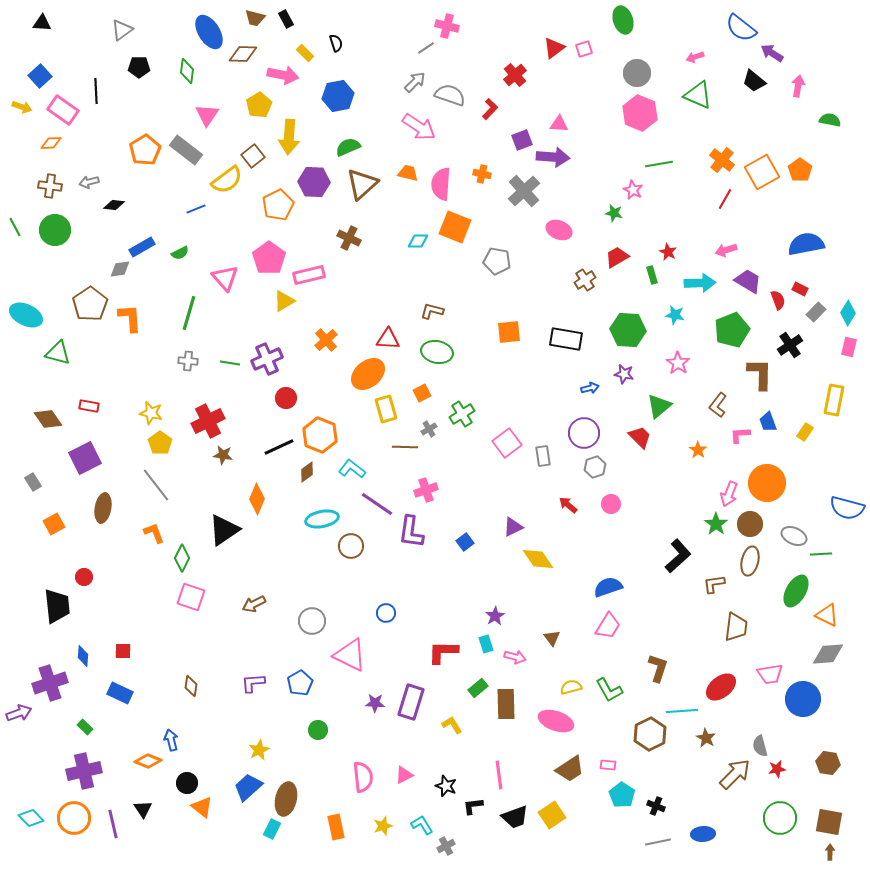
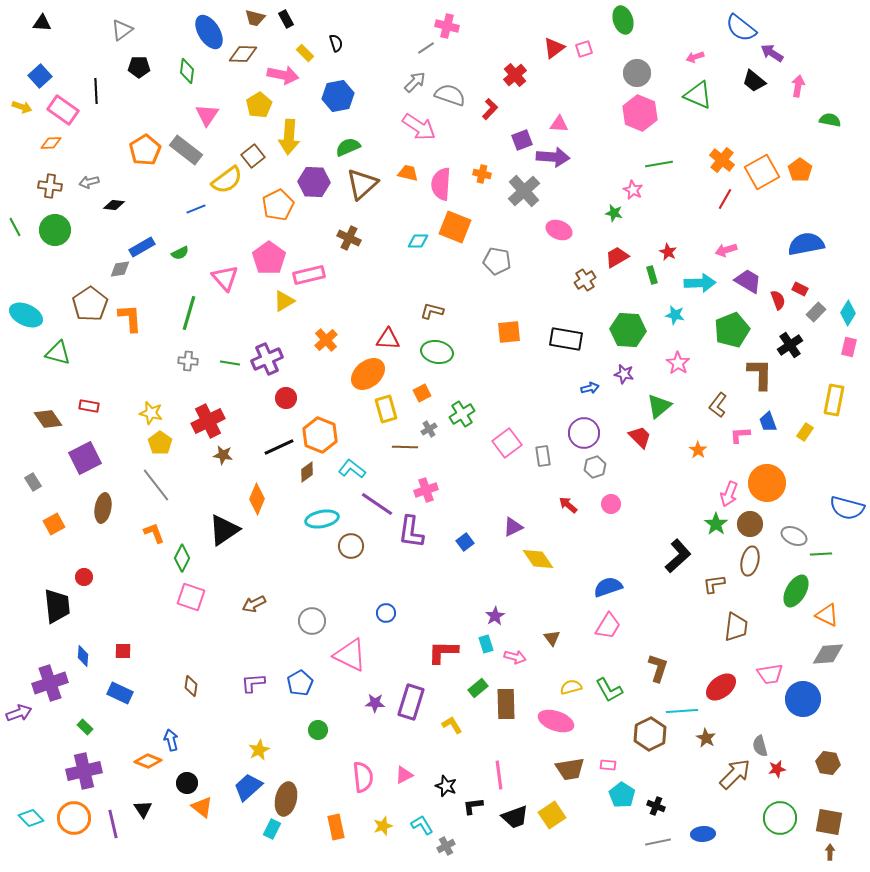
brown trapezoid at (570, 769): rotated 24 degrees clockwise
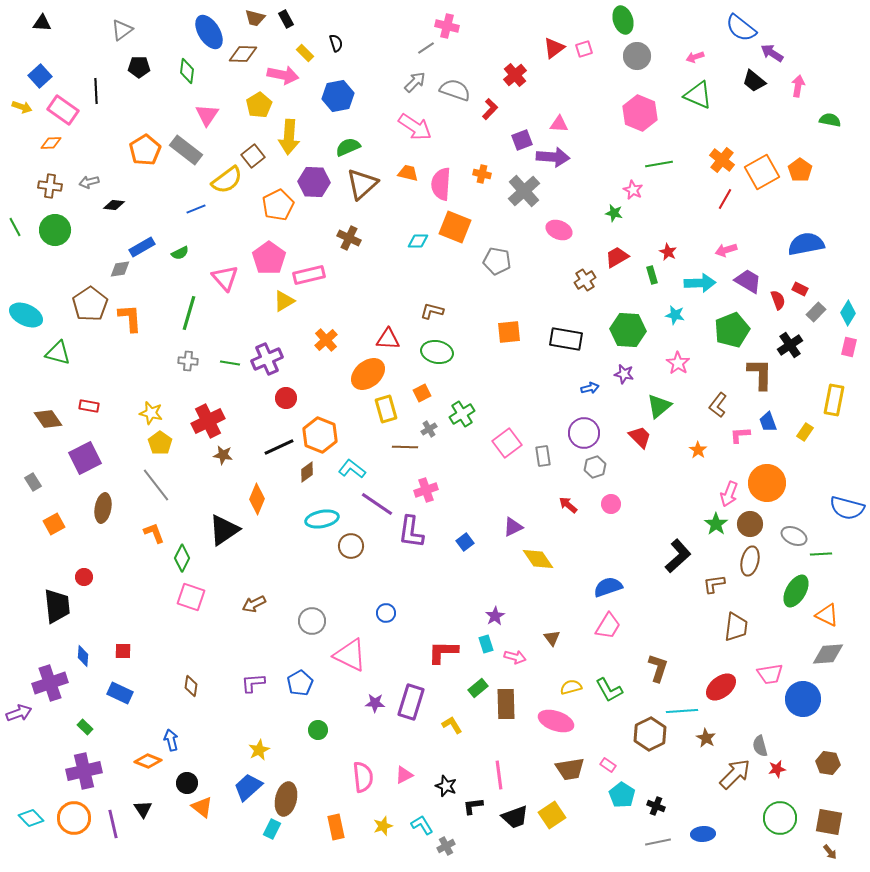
gray circle at (637, 73): moved 17 px up
gray semicircle at (450, 95): moved 5 px right, 5 px up
pink arrow at (419, 127): moved 4 px left
pink rectangle at (608, 765): rotated 28 degrees clockwise
brown arrow at (830, 852): rotated 140 degrees clockwise
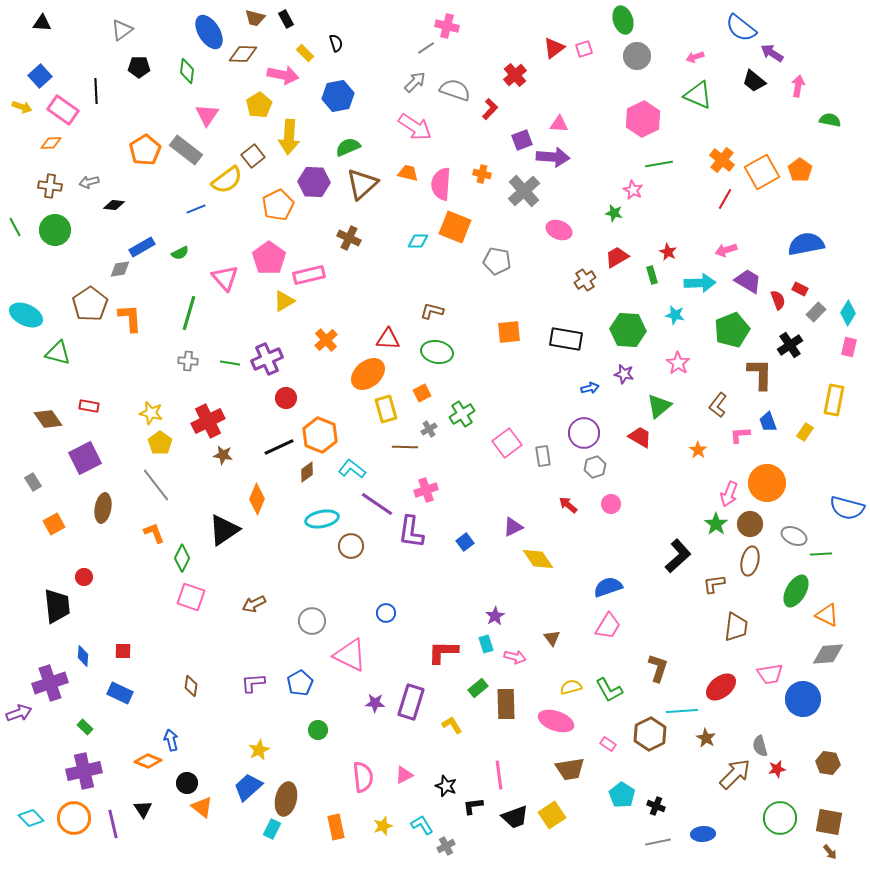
pink hexagon at (640, 113): moved 3 px right, 6 px down; rotated 12 degrees clockwise
red trapezoid at (640, 437): rotated 15 degrees counterclockwise
pink rectangle at (608, 765): moved 21 px up
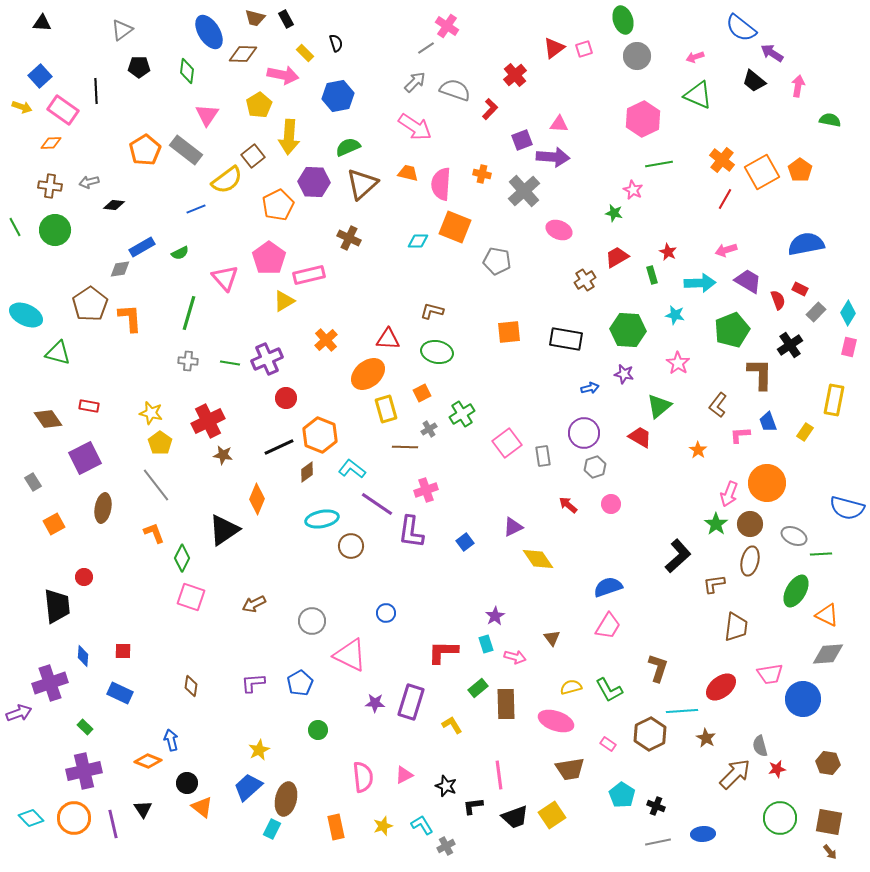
pink cross at (447, 26): rotated 20 degrees clockwise
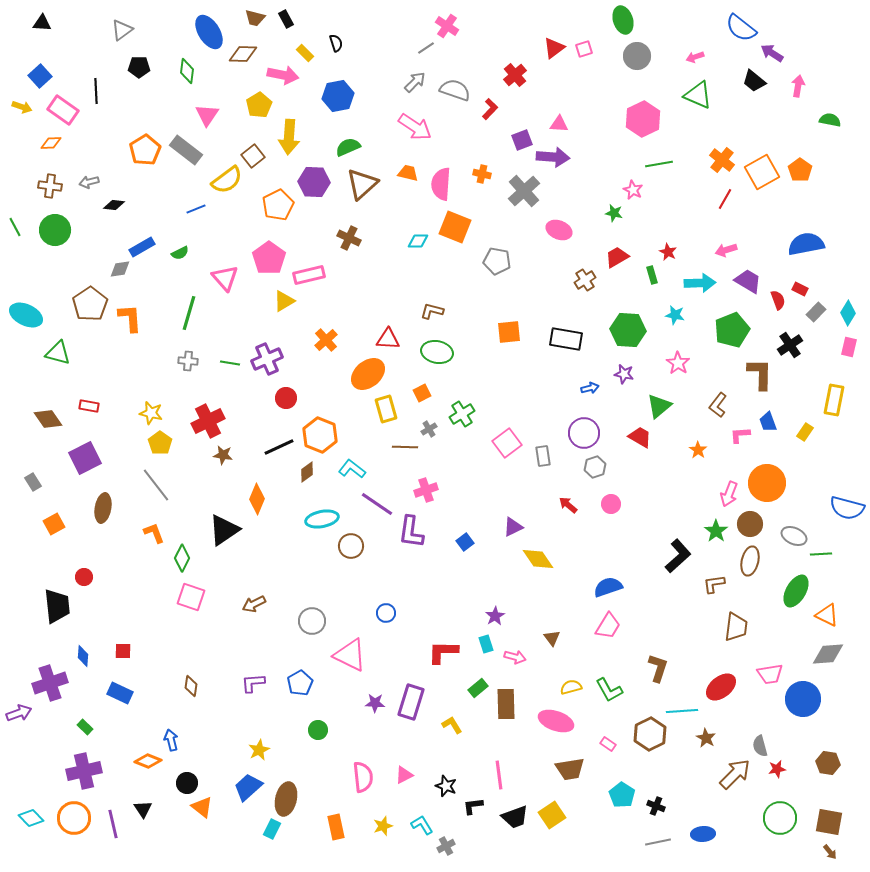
green star at (716, 524): moved 7 px down
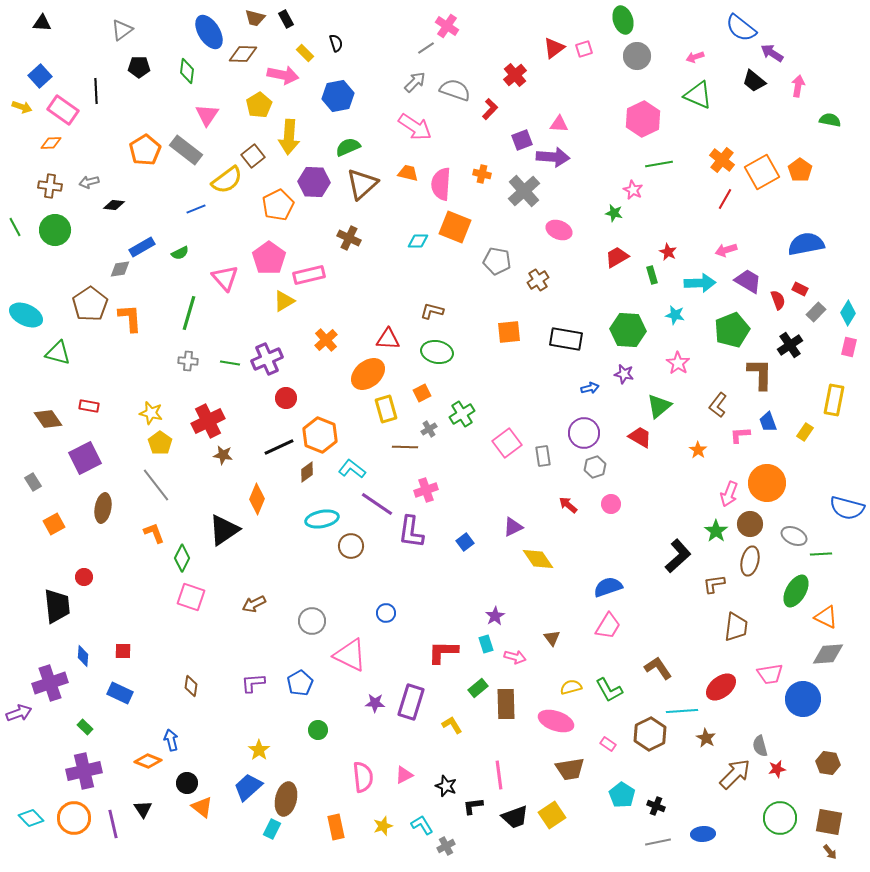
brown cross at (585, 280): moved 47 px left
orange triangle at (827, 615): moved 1 px left, 2 px down
brown L-shape at (658, 668): rotated 52 degrees counterclockwise
yellow star at (259, 750): rotated 10 degrees counterclockwise
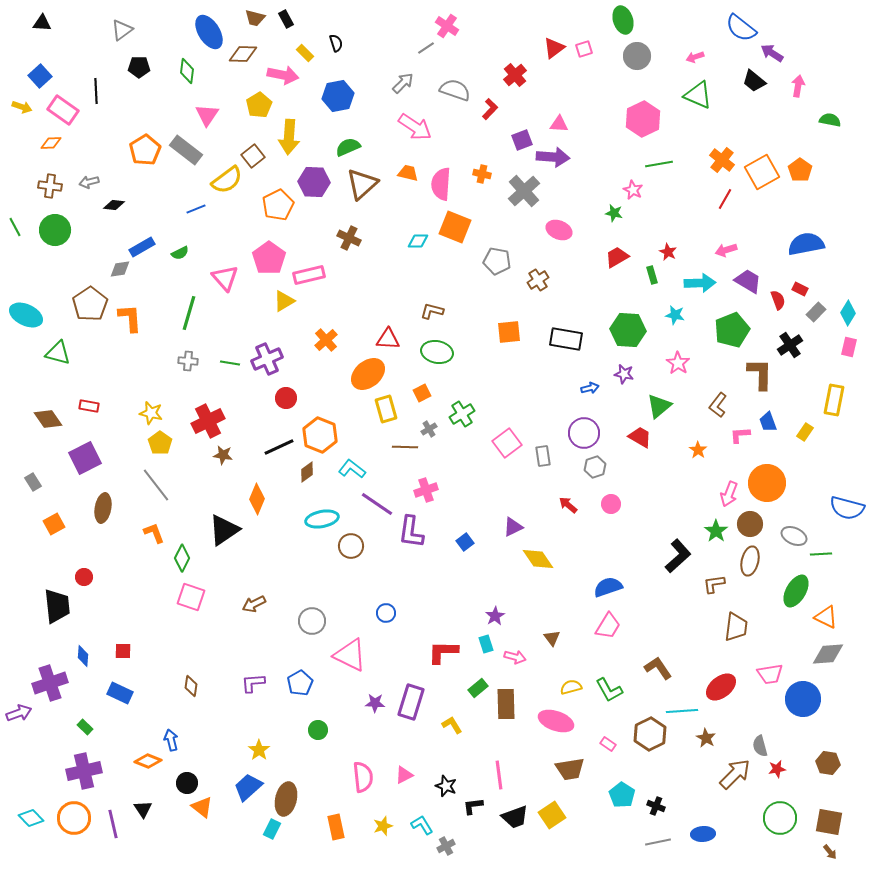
gray arrow at (415, 82): moved 12 px left, 1 px down
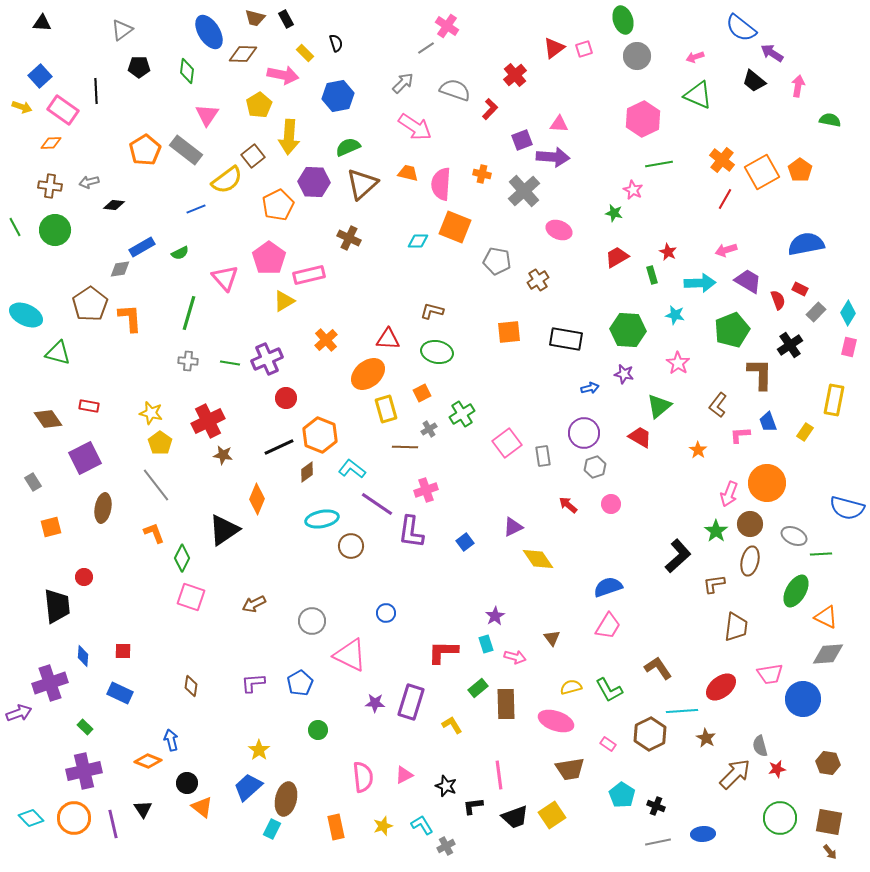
orange square at (54, 524): moved 3 px left, 3 px down; rotated 15 degrees clockwise
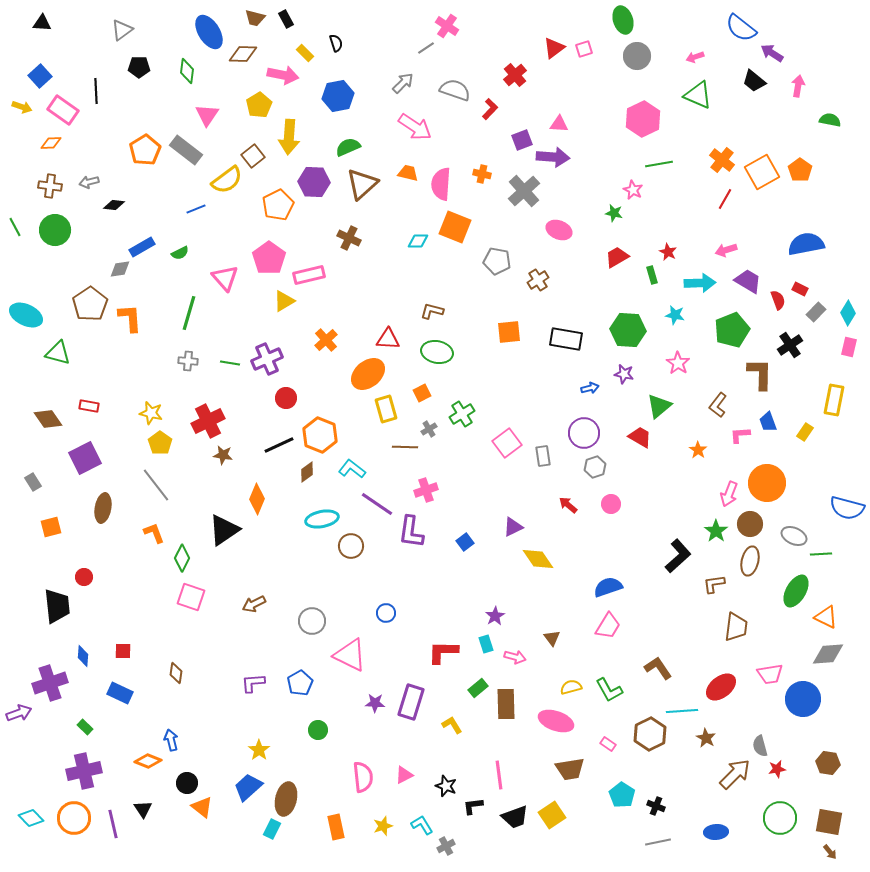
black line at (279, 447): moved 2 px up
brown diamond at (191, 686): moved 15 px left, 13 px up
blue ellipse at (703, 834): moved 13 px right, 2 px up
